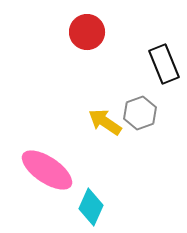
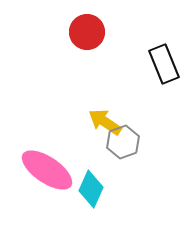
gray hexagon: moved 17 px left, 29 px down
cyan diamond: moved 18 px up
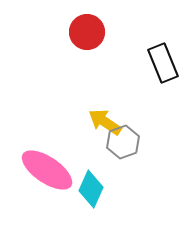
black rectangle: moved 1 px left, 1 px up
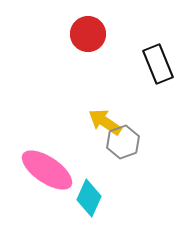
red circle: moved 1 px right, 2 px down
black rectangle: moved 5 px left, 1 px down
cyan diamond: moved 2 px left, 9 px down
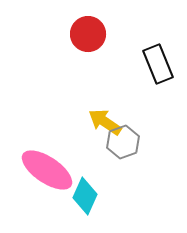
cyan diamond: moved 4 px left, 2 px up
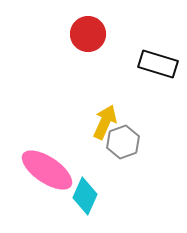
black rectangle: rotated 51 degrees counterclockwise
yellow arrow: rotated 80 degrees clockwise
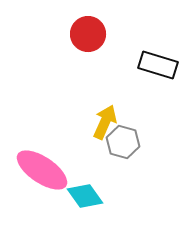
black rectangle: moved 1 px down
gray hexagon: rotated 24 degrees counterclockwise
pink ellipse: moved 5 px left
cyan diamond: rotated 60 degrees counterclockwise
